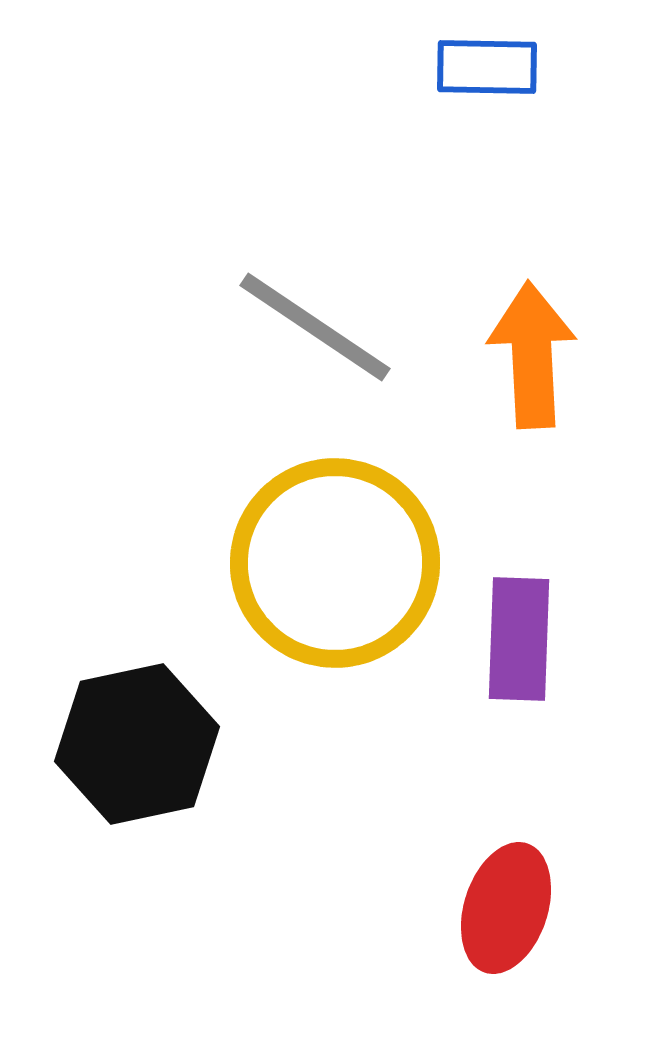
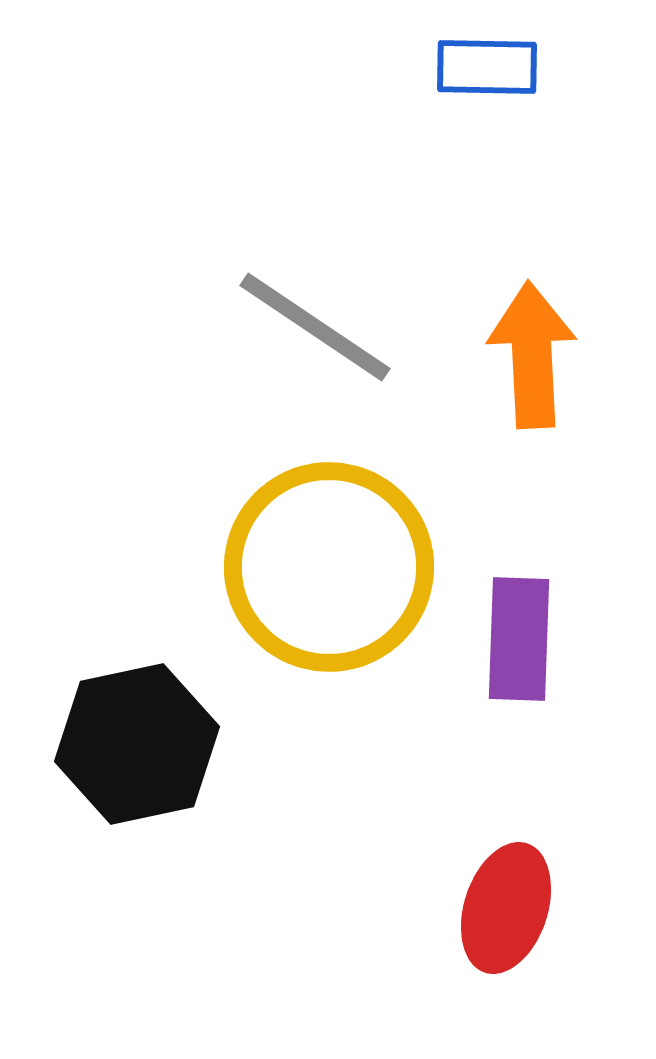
yellow circle: moved 6 px left, 4 px down
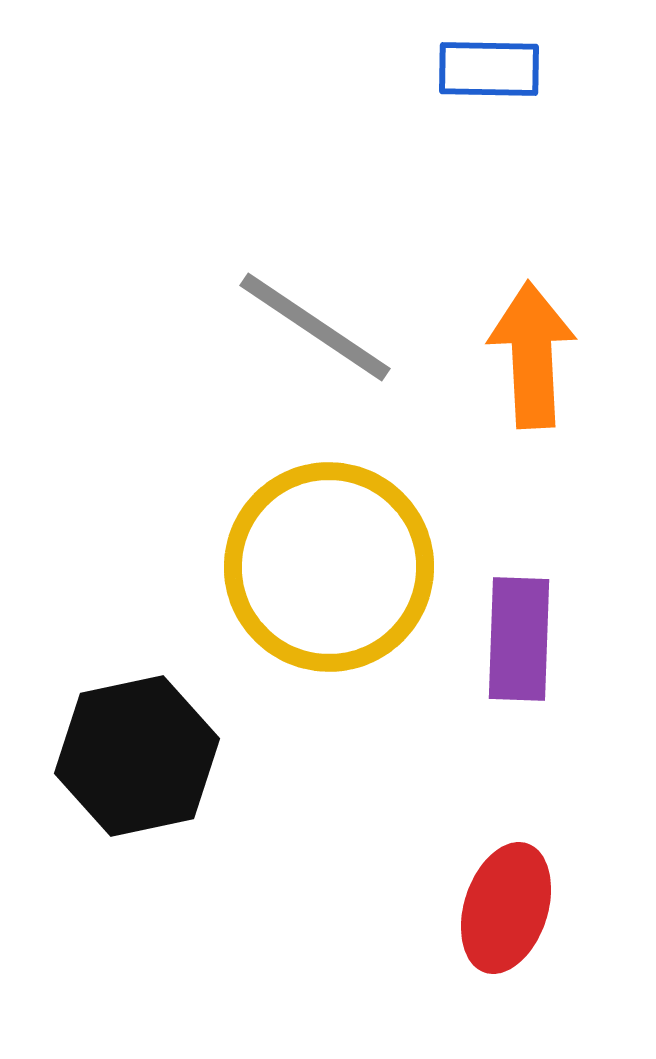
blue rectangle: moved 2 px right, 2 px down
black hexagon: moved 12 px down
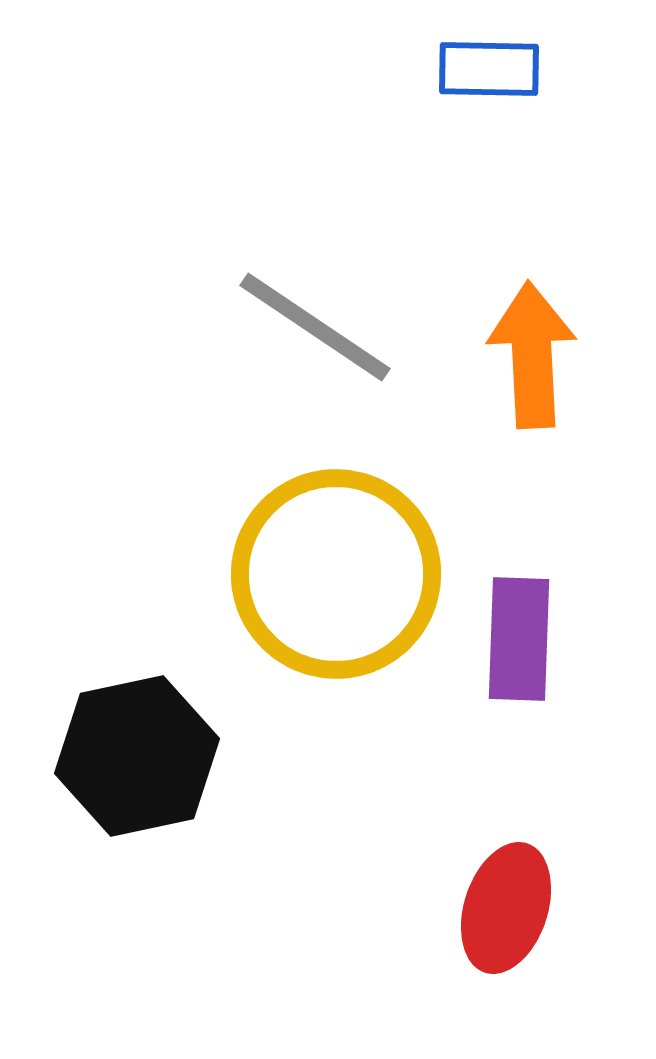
yellow circle: moved 7 px right, 7 px down
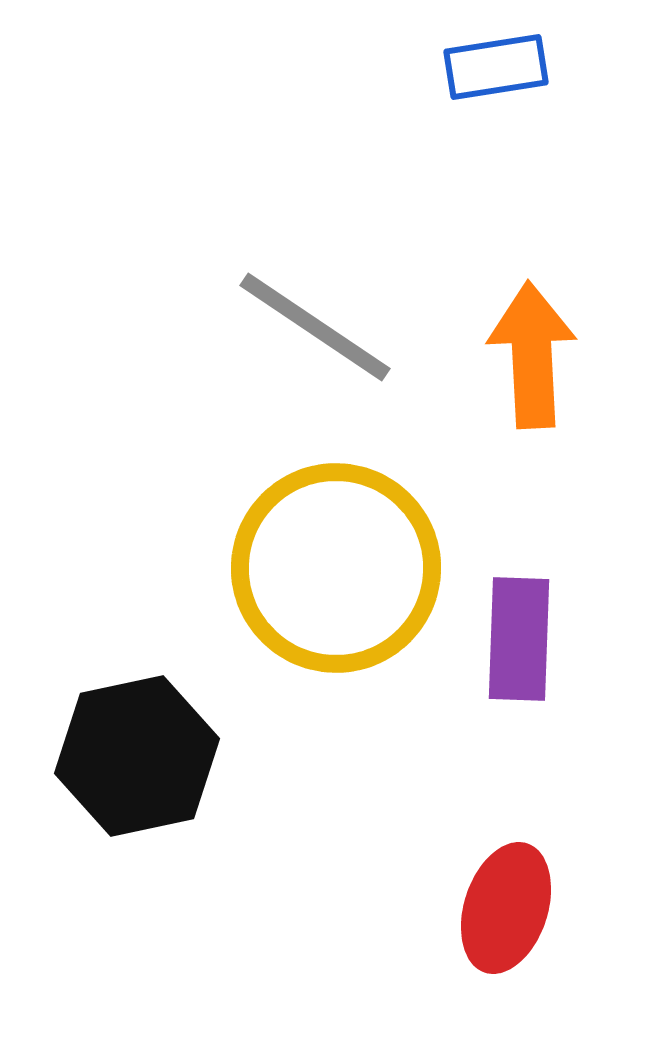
blue rectangle: moved 7 px right, 2 px up; rotated 10 degrees counterclockwise
yellow circle: moved 6 px up
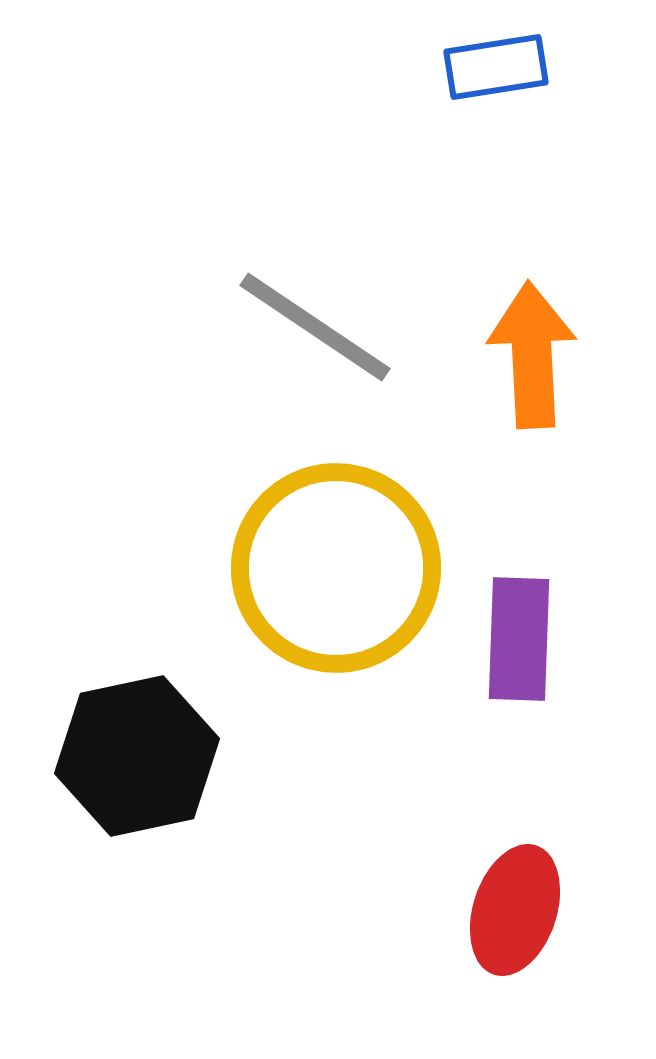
red ellipse: moved 9 px right, 2 px down
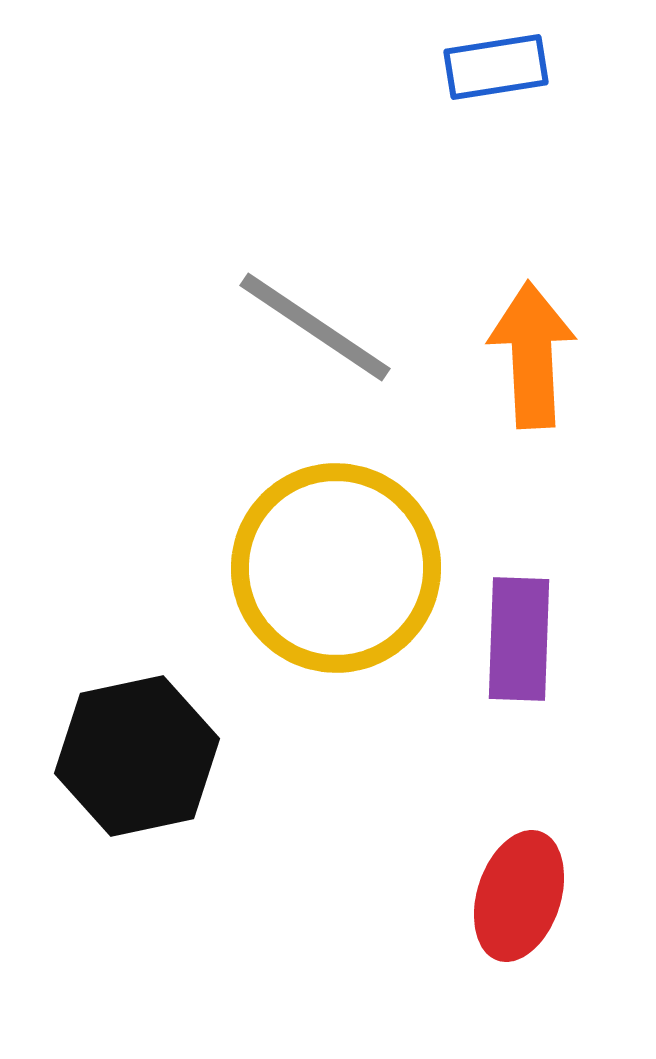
red ellipse: moved 4 px right, 14 px up
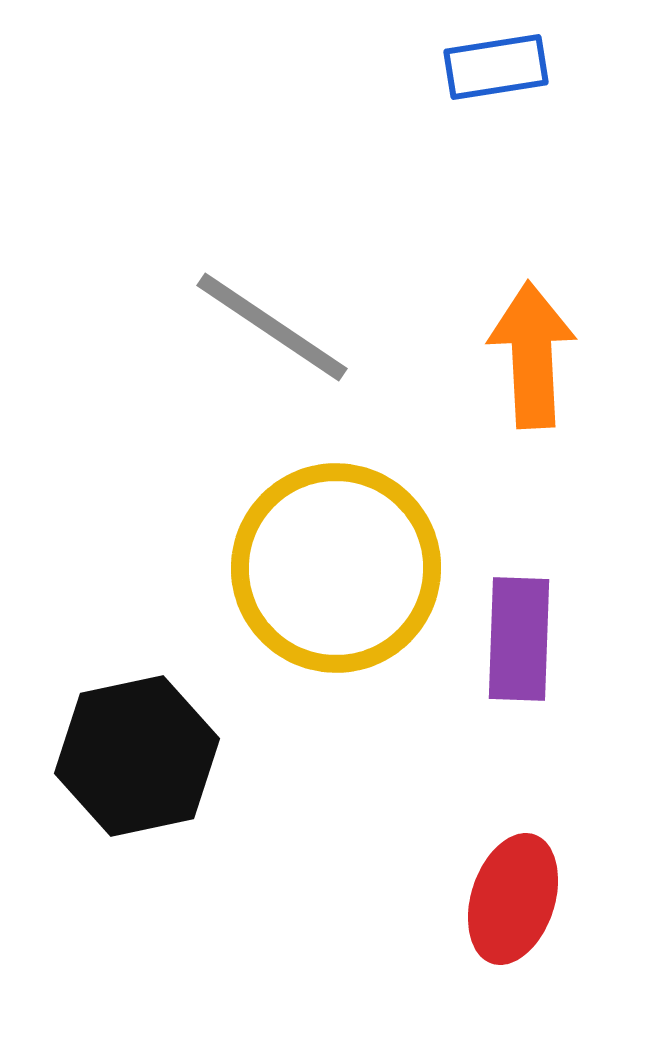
gray line: moved 43 px left
red ellipse: moved 6 px left, 3 px down
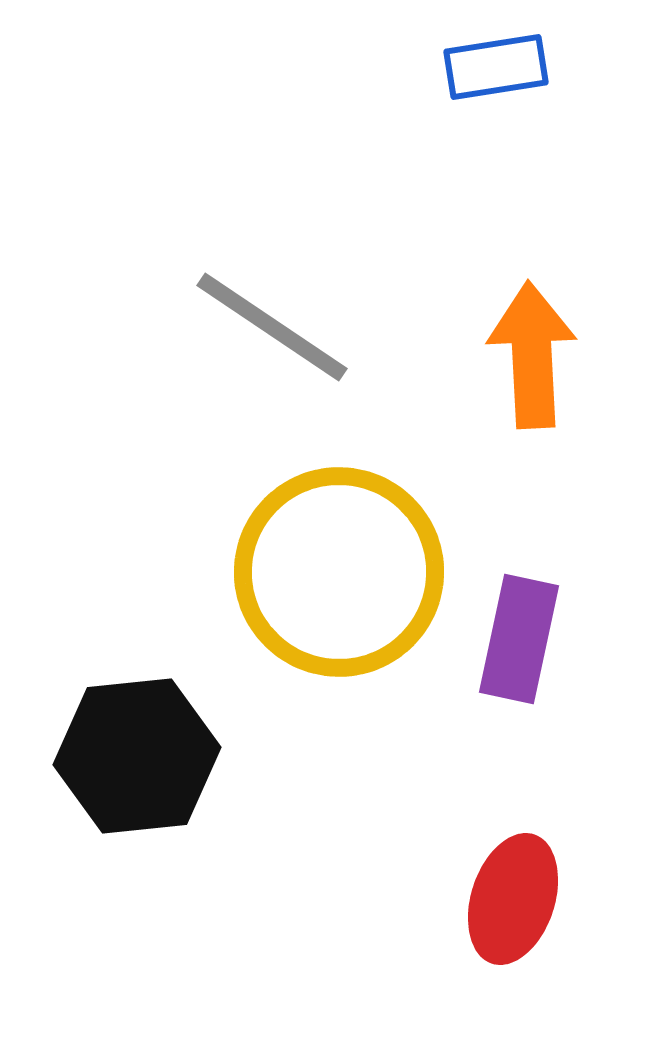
yellow circle: moved 3 px right, 4 px down
purple rectangle: rotated 10 degrees clockwise
black hexagon: rotated 6 degrees clockwise
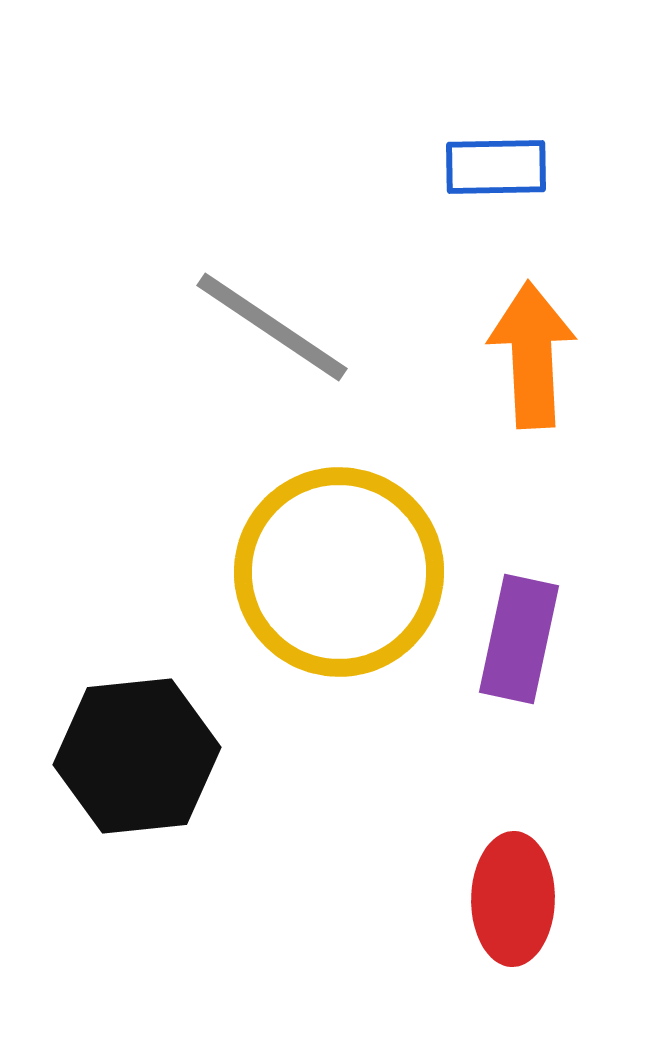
blue rectangle: moved 100 px down; rotated 8 degrees clockwise
red ellipse: rotated 17 degrees counterclockwise
